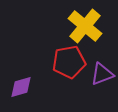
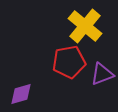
purple diamond: moved 7 px down
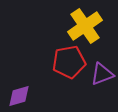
yellow cross: rotated 16 degrees clockwise
purple diamond: moved 2 px left, 2 px down
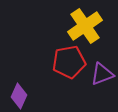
purple diamond: rotated 50 degrees counterclockwise
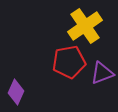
purple triangle: moved 1 px up
purple diamond: moved 3 px left, 4 px up
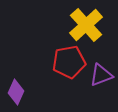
yellow cross: moved 1 px right, 1 px up; rotated 8 degrees counterclockwise
purple triangle: moved 1 px left, 2 px down
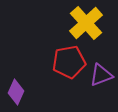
yellow cross: moved 2 px up
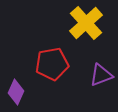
red pentagon: moved 17 px left, 2 px down
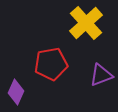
red pentagon: moved 1 px left
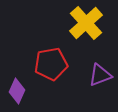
purple triangle: moved 1 px left
purple diamond: moved 1 px right, 1 px up
